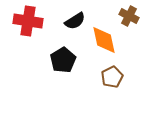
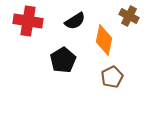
orange diamond: rotated 24 degrees clockwise
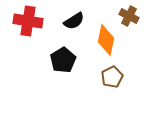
black semicircle: moved 1 px left
orange diamond: moved 2 px right
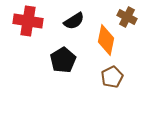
brown cross: moved 2 px left, 1 px down
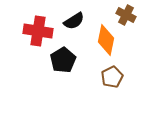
brown cross: moved 1 px left, 2 px up
red cross: moved 10 px right, 10 px down
